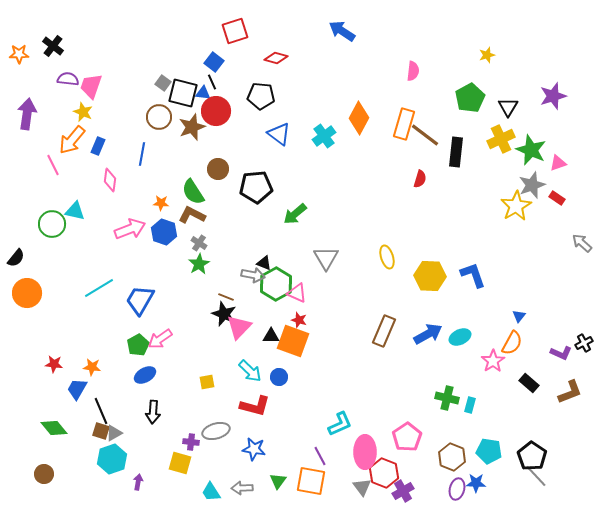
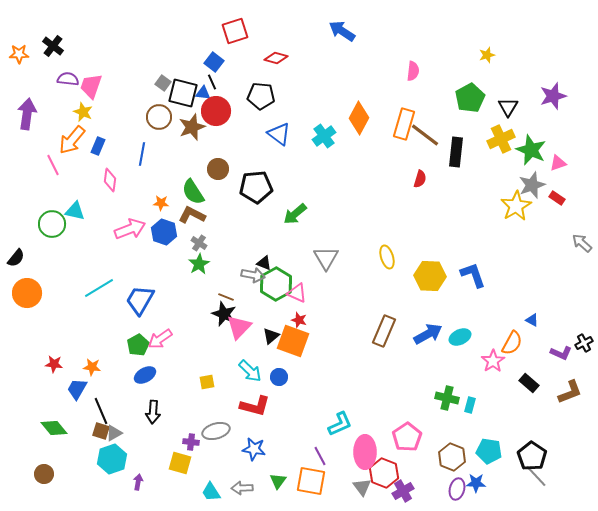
blue triangle at (519, 316): moved 13 px right, 4 px down; rotated 40 degrees counterclockwise
black triangle at (271, 336): rotated 42 degrees counterclockwise
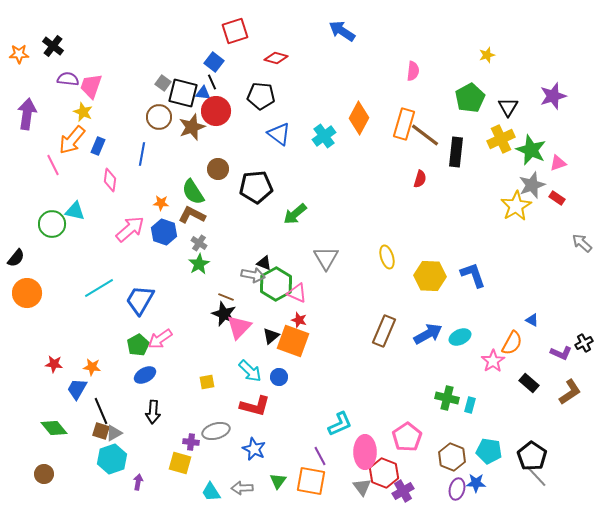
pink arrow at (130, 229): rotated 20 degrees counterclockwise
brown L-shape at (570, 392): rotated 12 degrees counterclockwise
blue star at (254, 449): rotated 15 degrees clockwise
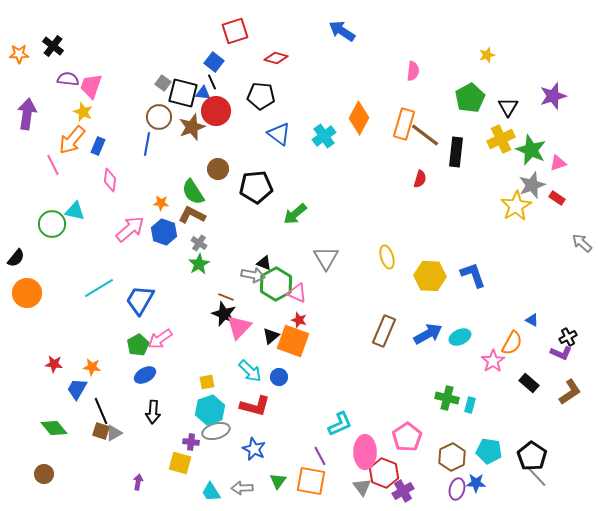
blue line at (142, 154): moved 5 px right, 10 px up
black cross at (584, 343): moved 16 px left, 6 px up
brown hexagon at (452, 457): rotated 12 degrees clockwise
cyan hexagon at (112, 459): moved 98 px right, 49 px up
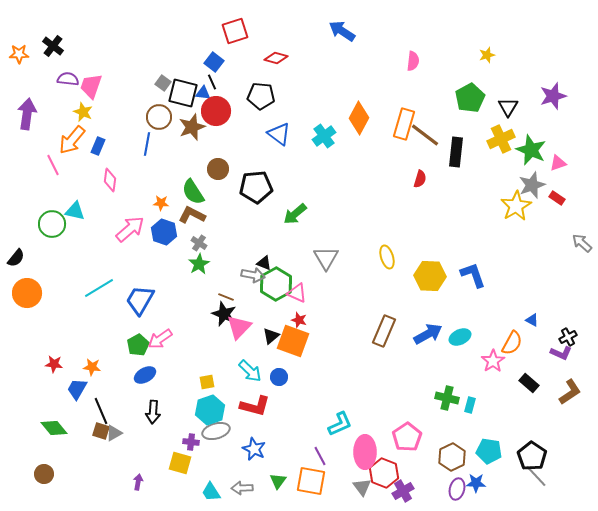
pink semicircle at (413, 71): moved 10 px up
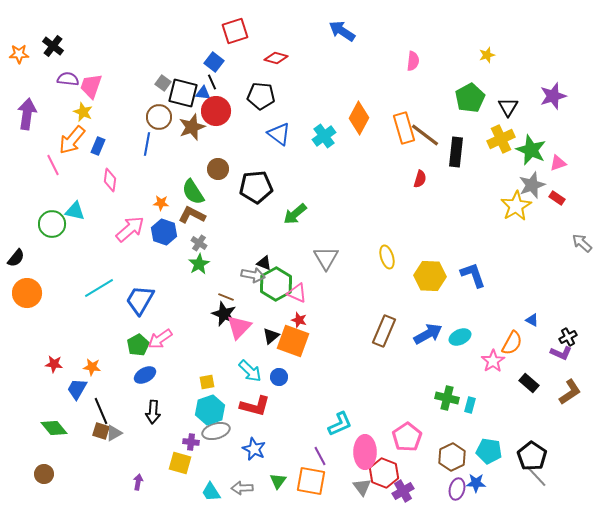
orange rectangle at (404, 124): moved 4 px down; rotated 32 degrees counterclockwise
